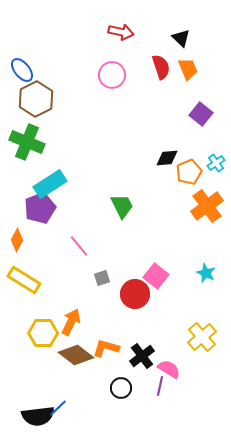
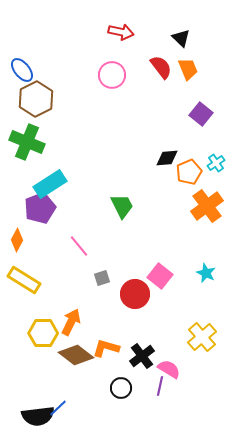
red semicircle: rotated 20 degrees counterclockwise
pink square: moved 4 px right
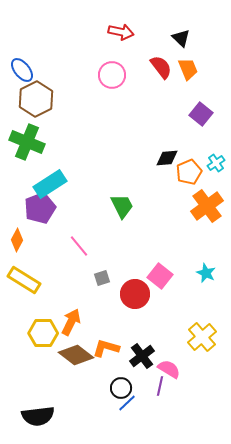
blue line: moved 69 px right, 5 px up
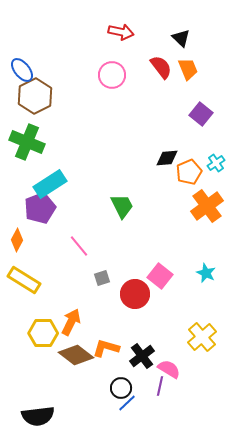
brown hexagon: moved 1 px left, 3 px up
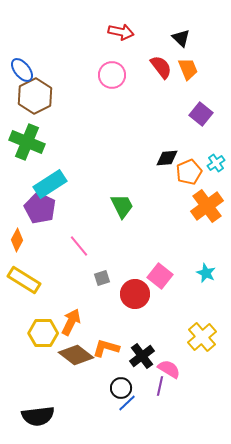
purple pentagon: rotated 24 degrees counterclockwise
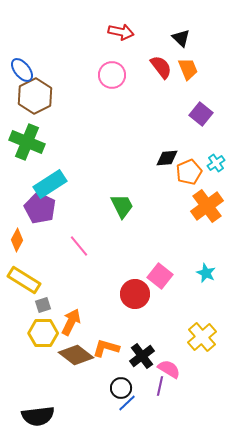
gray square: moved 59 px left, 27 px down
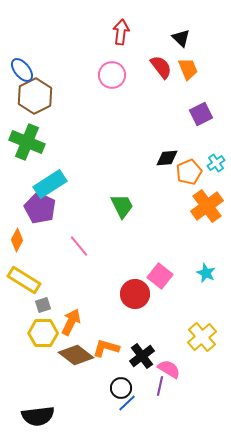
red arrow: rotated 95 degrees counterclockwise
purple square: rotated 25 degrees clockwise
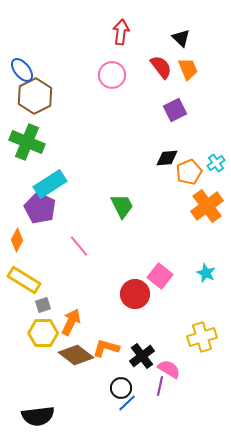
purple square: moved 26 px left, 4 px up
yellow cross: rotated 24 degrees clockwise
